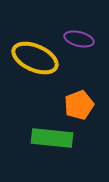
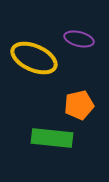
yellow ellipse: moved 1 px left
orange pentagon: rotated 8 degrees clockwise
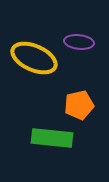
purple ellipse: moved 3 px down; rotated 8 degrees counterclockwise
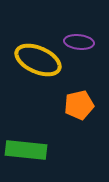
yellow ellipse: moved 4 px right, 2 px down
green rectangle: moved 26 px left, 12 px down
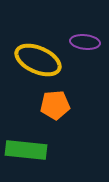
purple ellipse: moved 6 px right
orange pentagon: moved 24 px left; rotated 8 degrees clockwise
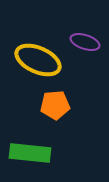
purple ellipse: rotated 12 degrees clockwise
green rectangle: moved 4 px right, 3 px down
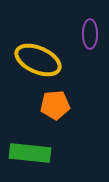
purple ellipse: moved 5 px right, 8 px up; rotated 72 degrees clockwise
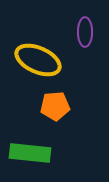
purple ellipse: moved 5 px left, 2 px up
orange pentagon: moved 1 px down
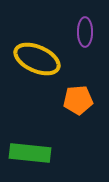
yellow ellipse: moved 1 px left, 1 px up
orange pentagon: moved 23 px right, 6 px up
